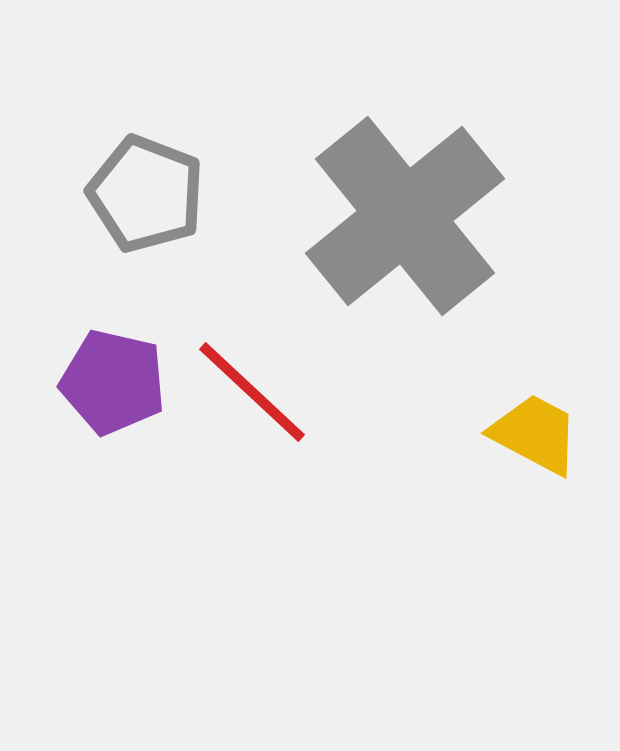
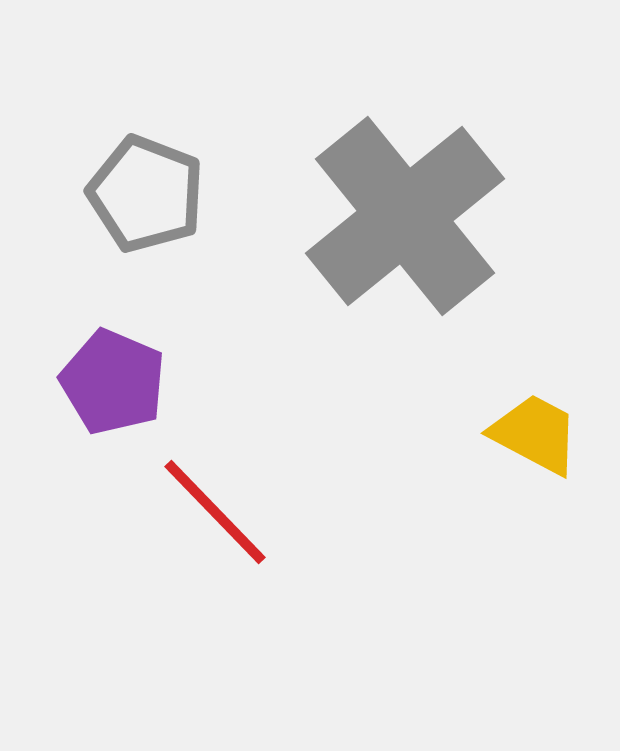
purple pentagon: rotated 10 degrees clockwise
red line: moved 37 px left, 120 px down; rotated 3 degrees clockwise
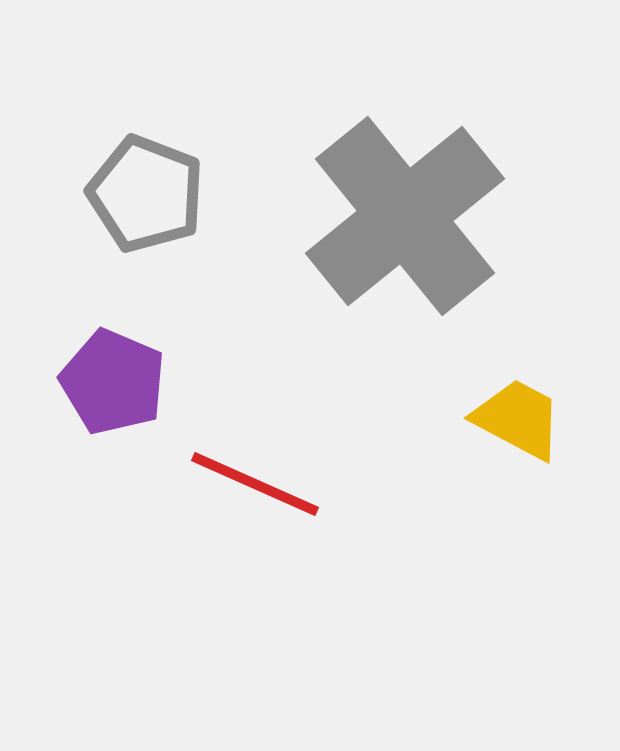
yellow trapezoid: moved 17 px left, 15 px up
red line: moved 40 px right, 28 px up; rotated 22 degrees counterclockwise
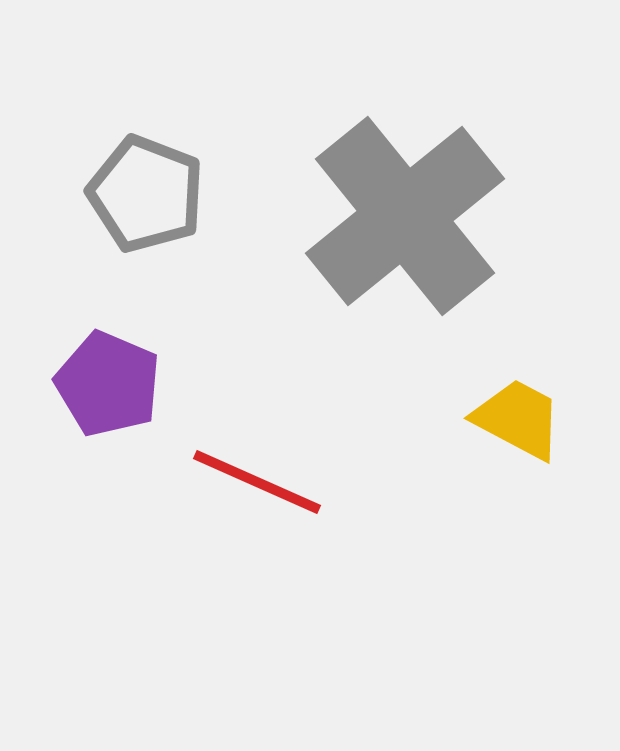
purple pentagon: moved 5 px left, 2 px down
red line: moved 2 px right, 2 px up
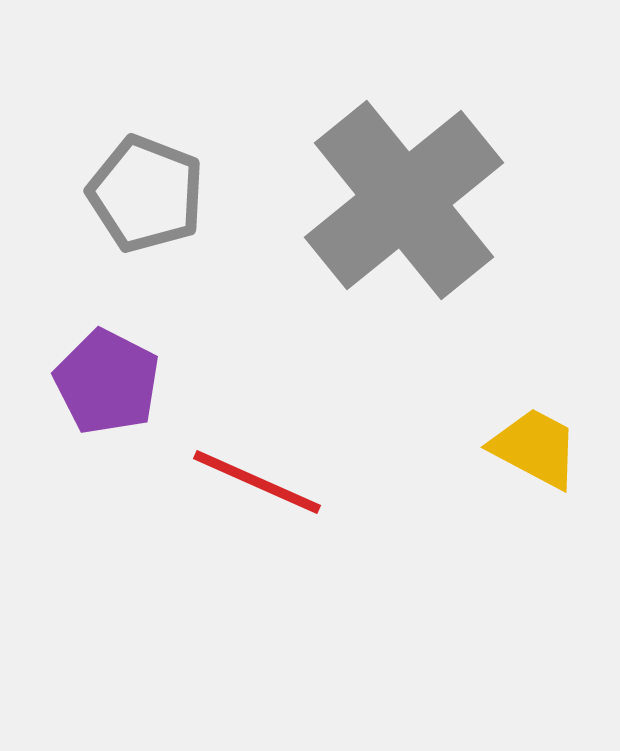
gray cross: moved 1 px left, 16 px up
purple pentagon: moved 1 px left, 2 px up; rotated 4 degrees clockwise
yellow trapezoid: moved 17 px right, 29 px down
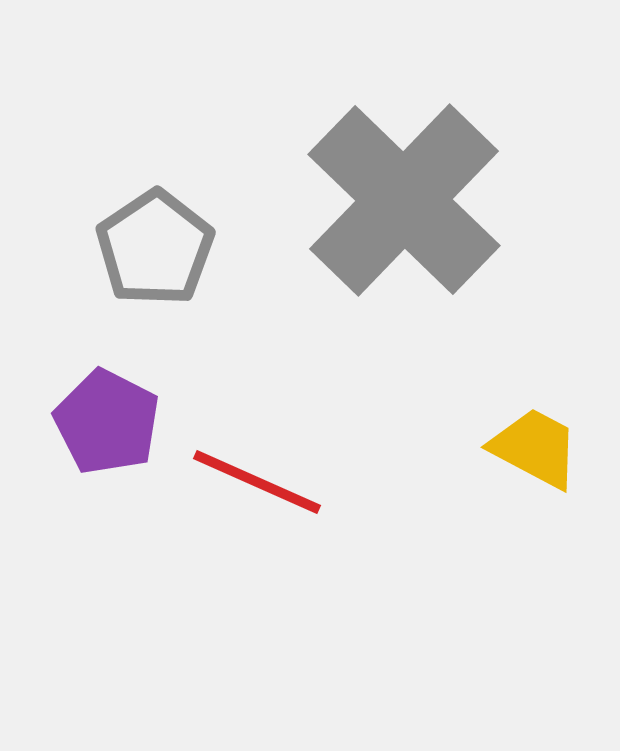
gray pentagon: moved 9 px right, 54 px down; rotated 17 degrees clockwise
gray cross: rotated 7 degrees counterclockwise
purple pentagon: moved 40 px down
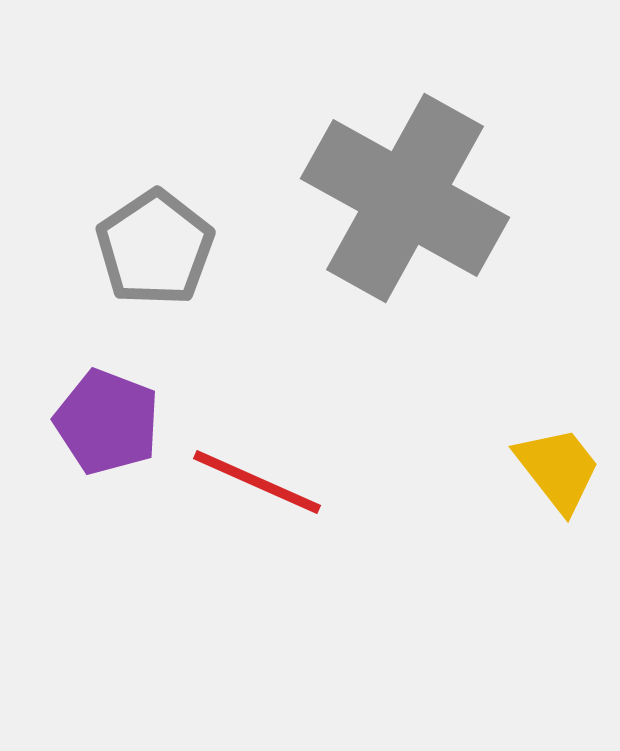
gray cross: moved 1 px right, 2 px up; rotated 15 degrees counterclockwise
purple pentagon: rotated 6 degrees counterclockwise
yellow trapezoid: moved 23 px right, 21 px down; rotated 24 degrees clockwise
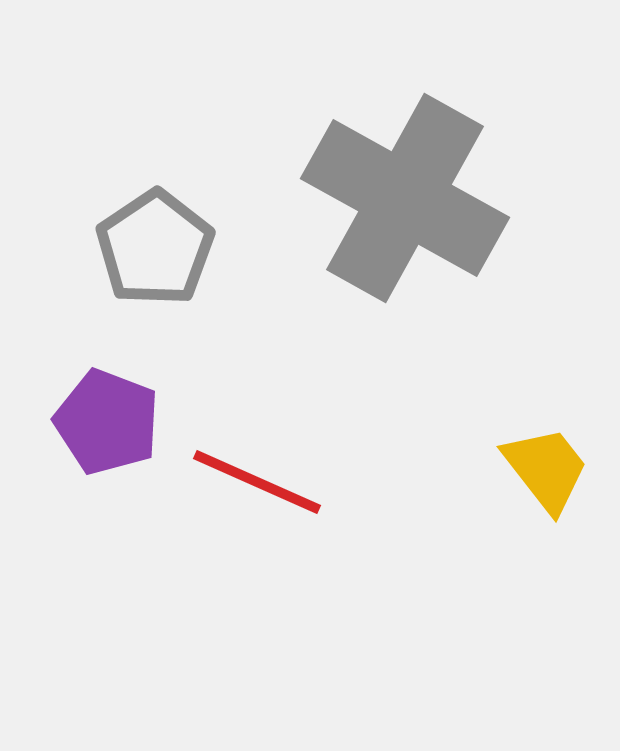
yellow trapezoid: moved 12 px left
